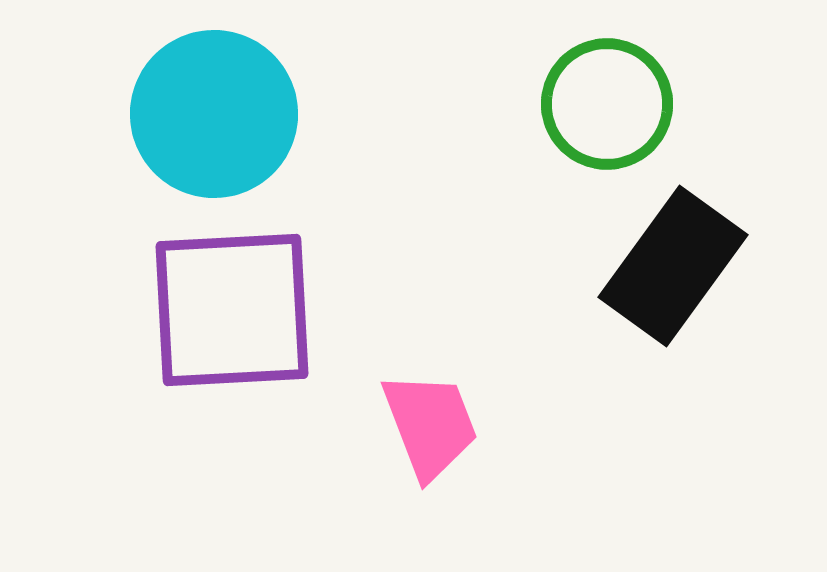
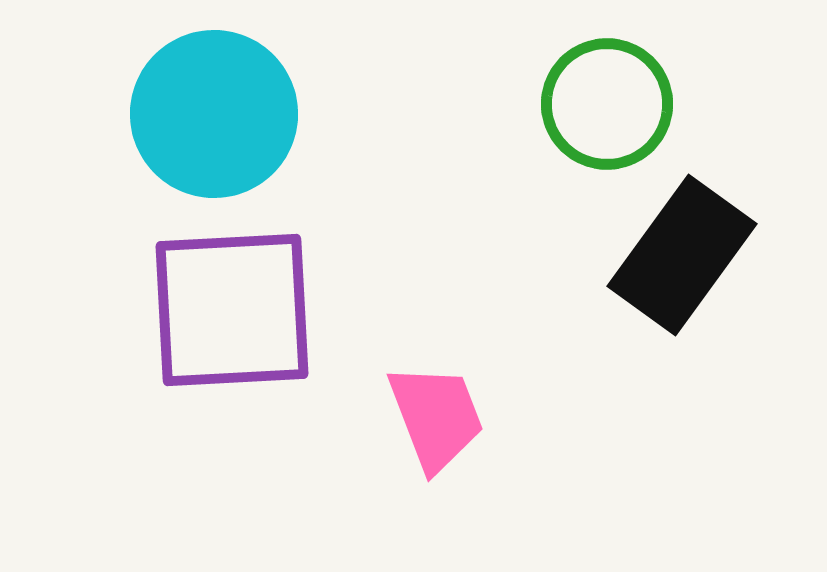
black rectangle: moved 9 px right, 11 px up
pink trapezoid: moved 6 px right, 8 px up
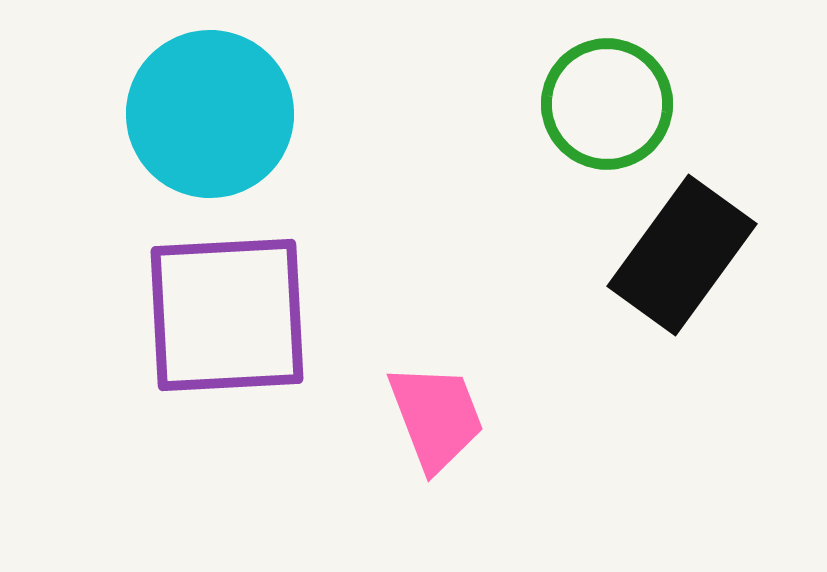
cyan circle: moved 4 px left
purple square: moved 5 px left, 5 px down
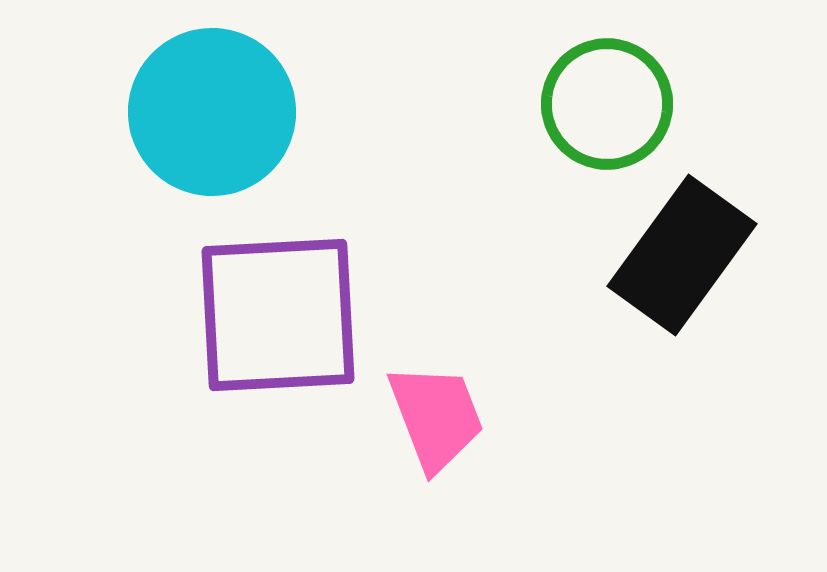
cyan circle: moved 2 px right, 2 px up
purple square: moved 51 px right
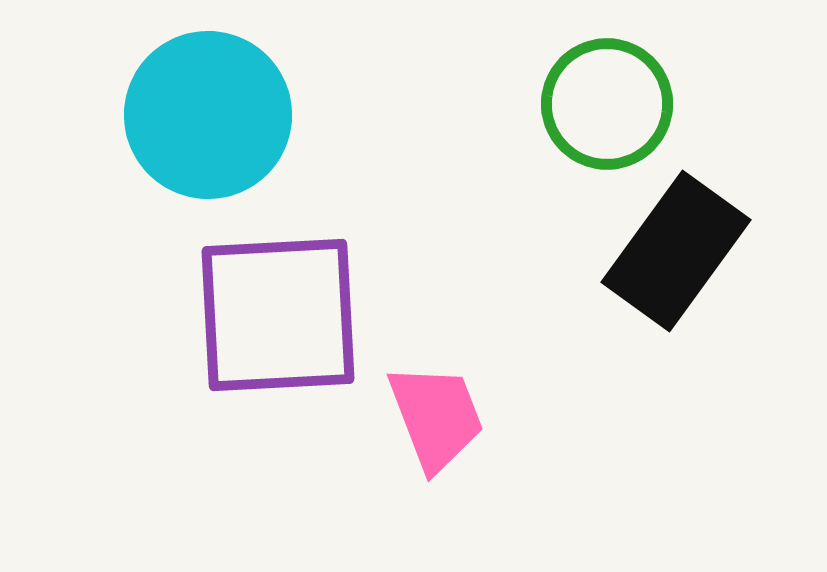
cyan circle: moved 4 px left, 3 px down
black rectangle: moved 6 px left, 4 px up
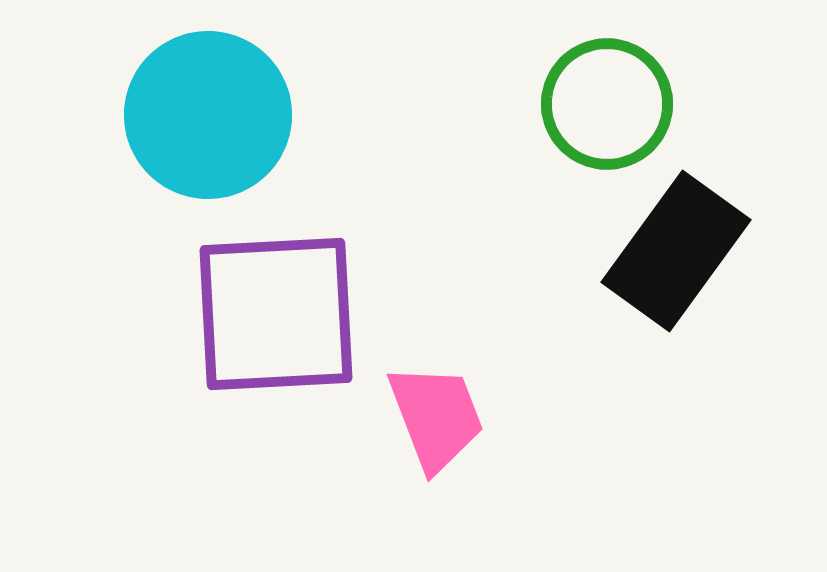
purple square: moved 2 px left, 1 px up
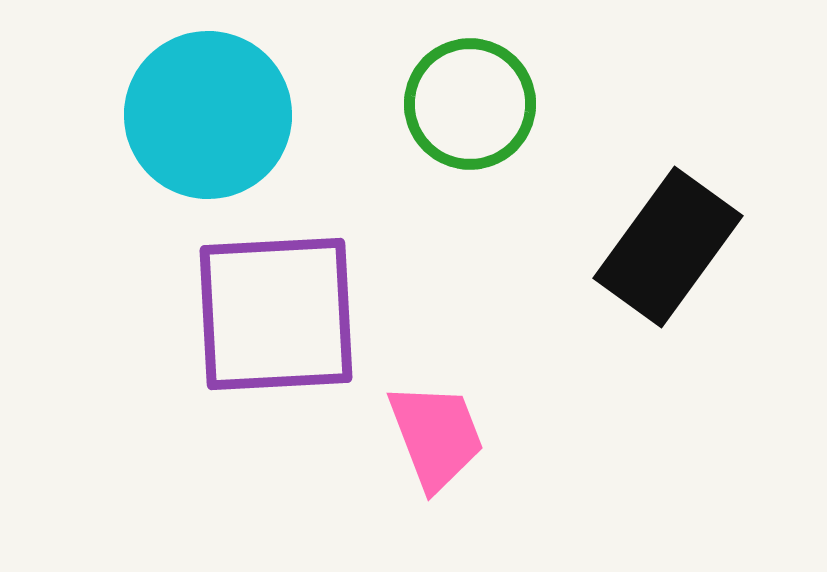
green circle: moved 137 px left
black rectangle: moved 8 px left, 4 px up
pink trapezoid: moved 19 px down
